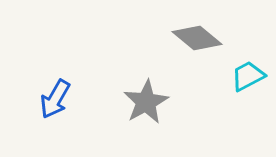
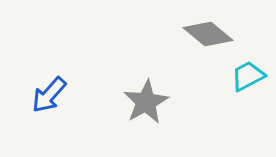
gray diamond: moved 11 px right, 4 px up
blue arrow: moved 6 px left, 4 px up; rotated 12 degrees clockwise
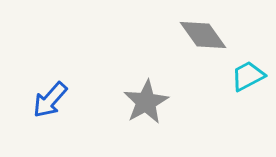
gray diamond: moved 5 px left, 1 px down; rotated 15 degrees clockwise
blue arrow: moved 1 px right, 5 px down
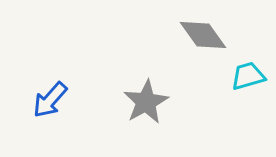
cyan trapezoid: rotated 12 degrees clockwise
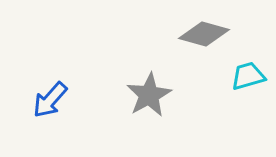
gray diamond: moved 1 px right, 1 px up; rotated 39 degrees counterclockwise
gray star: moved 3 px right, 7 px up
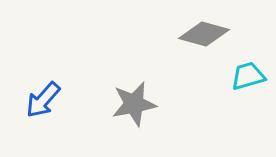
gray star: moved 15 px left, 9 px down; rotated 18 degrees clockwise
blue arrow: moved 7 px left
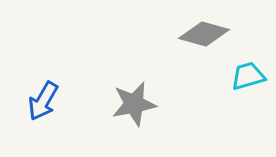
blue arrow: moved 1 px down; rotated 12 degrees counterclockwise
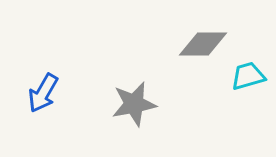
gray diamond: moved 1 px left, 10 px down; rotated 15 degrees counterclockwise
blue arrow: moved 8 px up
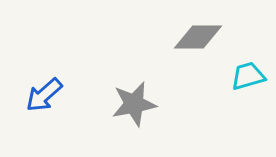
gray diamond: moved 5 px left, 7 px up
blue arrow: moved 1 px right, 2 px down; rotated 18 degrees clockwise
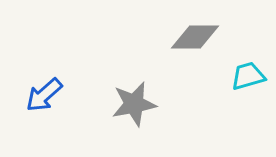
gray diamond: moved 3 px left
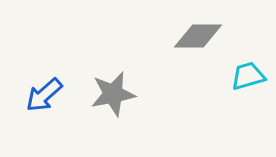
gray diamond: moved 3 px right, 1 px up
gray star: moved 21 px left, 10 px up
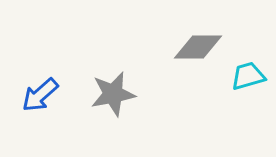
gray diamond: moved 11 px down
blue arrow: moved 4 px left
